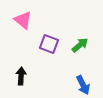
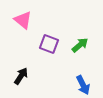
black arrow: rotated 30 degrees clockwise
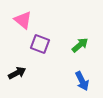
purple square: moved 9 px left
black arrow: moved 4 px left, 3 px up; rotated 30 degrees clockwise
blue arrow: moved 1 px left, 4 px up
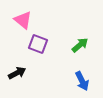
purple square: moved 2 px left
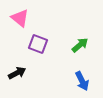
pink triangle: moved 3 px left, 2 px up
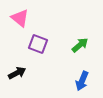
blue arrow: rotated 48 degrees clockwise
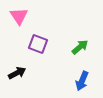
pink triangle: moved 1 px left, 2 px up; rotated 18 degrees clockwise
green arrow: moved 2 px down
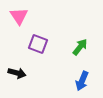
green arrow: rotated 12 degrees counterclockwise
black arrow: rotated 42 degrees clockwise
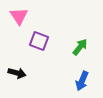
purple square: moved 1 px right, 3 px up
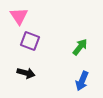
purple square: moved 9 px left
black arrow: moved 9 px right
